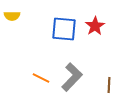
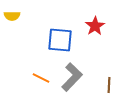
blue square: moved 4 px left, 11 px down
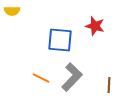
yellow semicircle: moved 5 px up
red star: rotated 24 degrees counterclockwise
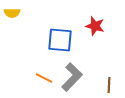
yellow semicircle: moved 2 px down
orange line: moved 3 px right
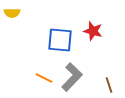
red star: moved 2 px left, 5 px down
brown line: rotated 21 degrees counterclockwise
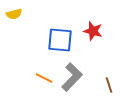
yellow semicircle: moved 2 px right, 1 px down; rotated 14 degrees counterclockwise
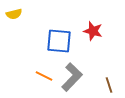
blue square: moved 1 px left, 1 px down
orange line: moved 2 px up
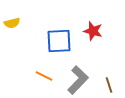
yellow semicircle: moved 2 px left, 9 px down
blue square: rotated 8 degrees counterclockwise
gray L-shape: moved 6 px right, 3 px down
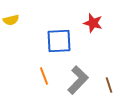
yellow semicircle: moved 1 px left, 3 px up
red star: moved 8 px up
orange line: rotated 42 degrees clockwise
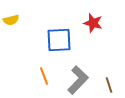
blue square: moved 1 px up
